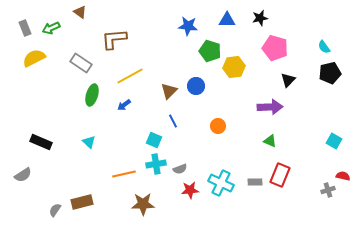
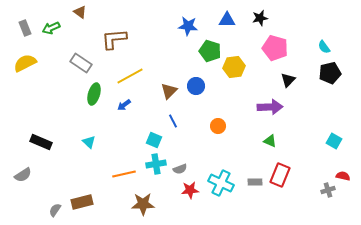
yellow semicircle at (34, 58): moved 9 px left, 5 px down
green ellipse at (92, 95): moved 2 px right, 1 px up
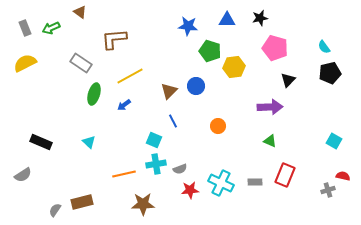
red rectangle at (280, 175): moved 5 px right
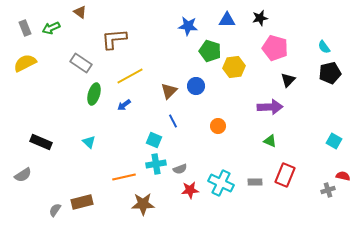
orange line at (124, 174): moved 3 px down
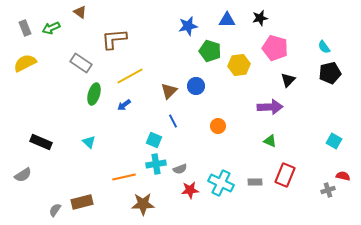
blue star at (188, 26): rotated 18 degrees counterclockwise
yellow hexagon at (234, 67): moved 5 px right, 2 px up
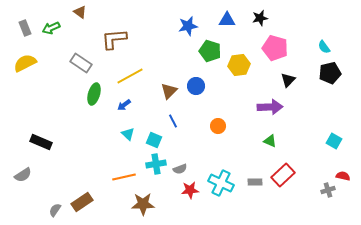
cyan triangle at (89, 142): moved 39 px right, 8 px up
red rectangle at (285, 175): moved 2 px left; rotated 25 degrees clockwise
brown rectangle at (82, 202): rotated 20 degrees counterclockwise
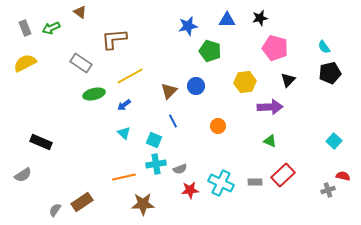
yellow hexagon at (239, 65): moved 6 px right, 17 px down
green ellipse at (94, 94): rotated 60 degrees clockwise
cyan triangle at (128, 134): moved 4 px left, 1 px up
cyan square at (334, 141): rotated 14 degrees clockwise
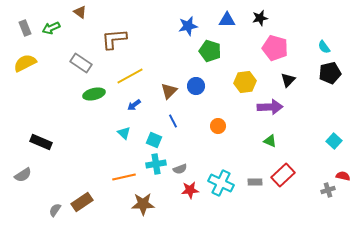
blue arrow at (124, 105): moved 10 px right
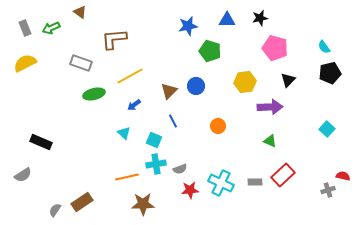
gray rectangle at (81, 63): rotated 15 degrees counterclockwise
cyan square at (334, 141): moved 7 px left, 12 px up
orange line at (124, 177): moved 3 px right
